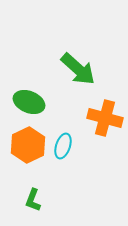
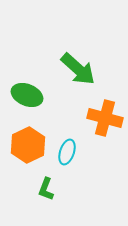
green ellipse: moved 2 px left, 7 px up
cyan ellipse: moved 4 px right, 6 px down
green L-shape: moved 13 px right, 11 px up
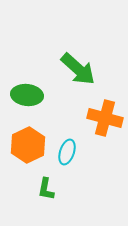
green ellipse: rotated 16 degrees counterclockwise
green L-shape: rotated 10 degrees counterclockwise
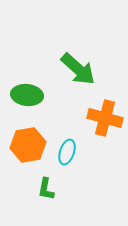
orange hexagon: rotated 16 degrees clockwise
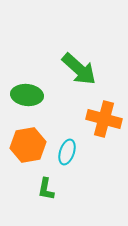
green arrow: moved 1 px right
orange cross: moved 1 px left, 1 px down
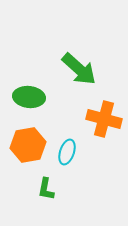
green ellipse: moved 2 px right, 2 px down
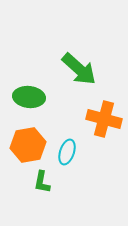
green L-shape: moved 4 px left, 7 px up
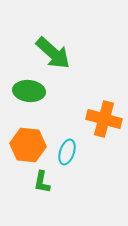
green arrow: moved 26 px left, 16 px up
green ellipse: moved 6 px up
orange hexagon: rotated 16 degrees clockwise
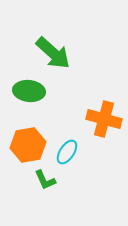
orange hexagon: rotated 16 degrees counterclockwise
cyan ellipse: rotated 15 degrees clockwise
green L-shape: moved 3 px right, 2 px up; rotated 35 degrees counterclockwise
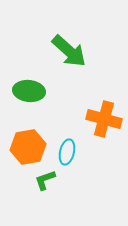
green arrow: moved 16 px right, 2 px up
orange hexagon: moved 2 px down
cyan ellipse: rotated 20 degrees counterclockwise
green L-shape: rotated 95 degrees clockwise
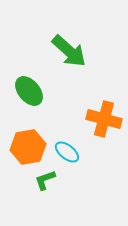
green ellipse: rotated 44 degrees clockwise
cyan ellipse: rotated 65 degrees counterclockwise
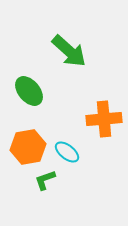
orange cross: rotated 20 degrees counterclockwise
